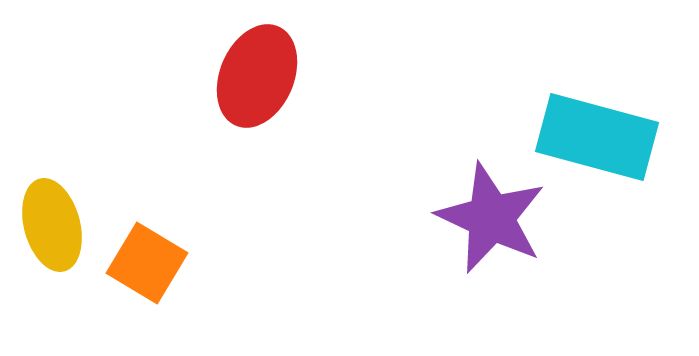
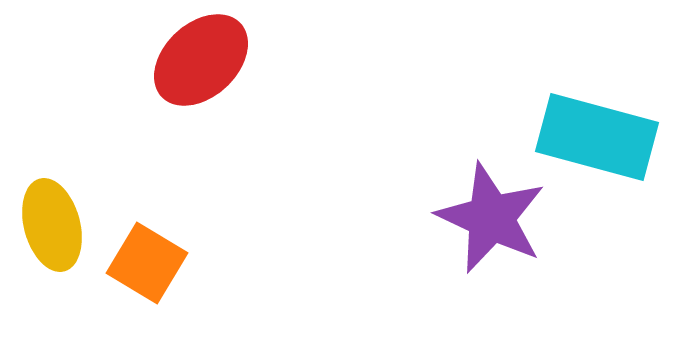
red ellipse: moved 56 px left, 16 px up; rotated 24 degrees clockwise
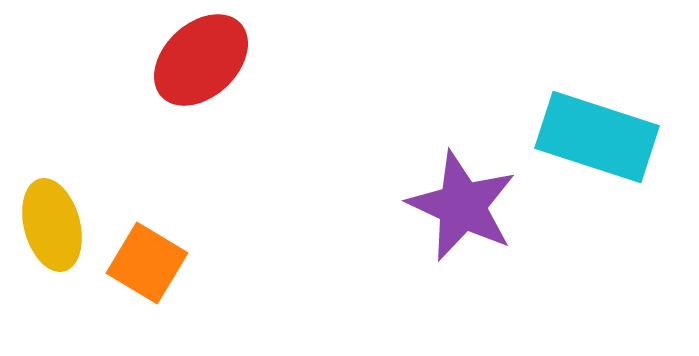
cyan rectangle: rotated 3 degrees clockwise
purple star: moved 29 px left, 12 px up
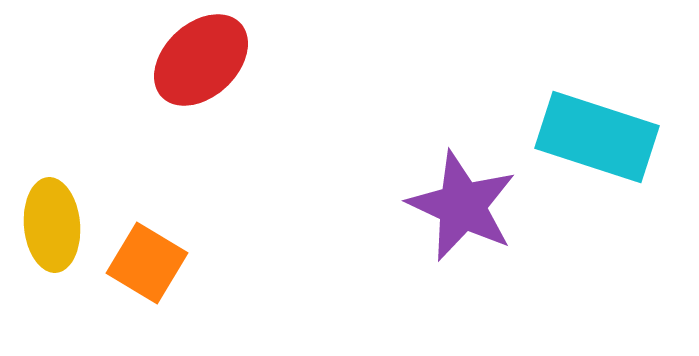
yellow ellipse: rotated 10 degrees clockwise
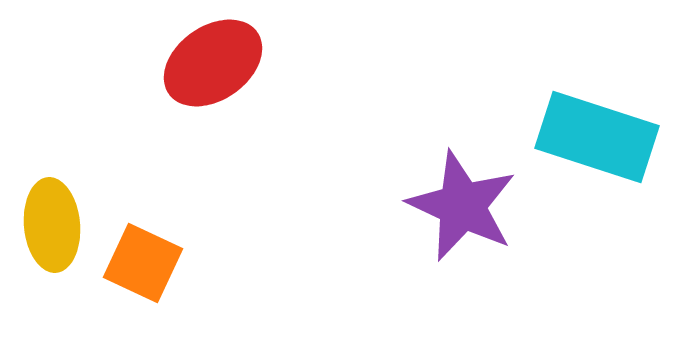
red ellipse: moved 12 px right, 3 px down; rotated 8 degrees clockwise
orange square: moved 4 px left; rotated 6 degrees counterclockwise
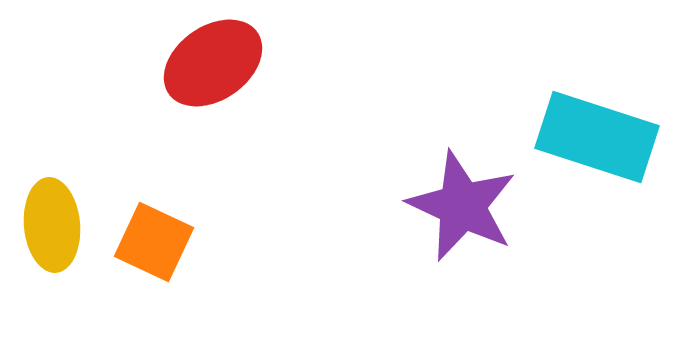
orange square: moved 11 px right, 21 px up
